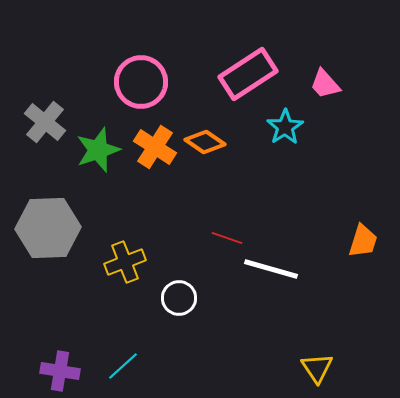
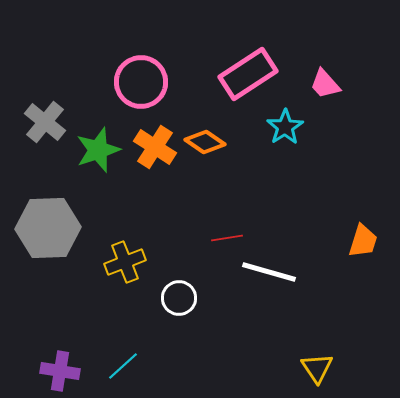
red line: rotated 28 degrees counterclockwise
white line: moved 2 px left, 3 px down
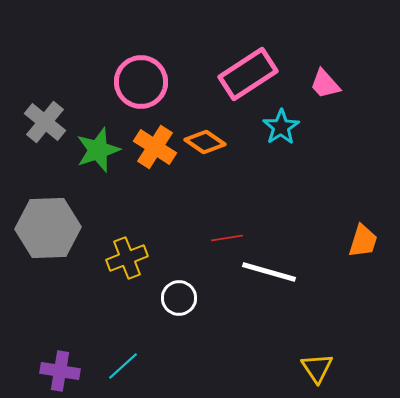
cyan star: moved 4 px left
yellow cross: moved 2 px right, 4 px up
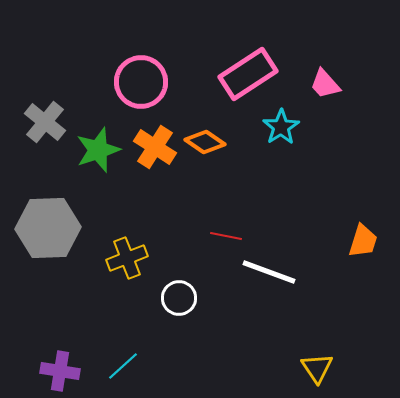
red line: moved 1 px left, 2 px up; rotated 20 degrees clockwise
white line: rotated 4 degrees clockwise
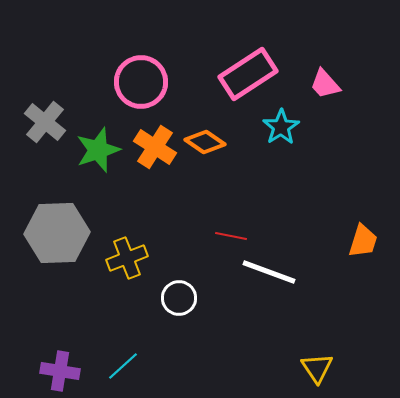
gray hexagon: moved 9 px right, 5 px down
red line: moved 5 px right
